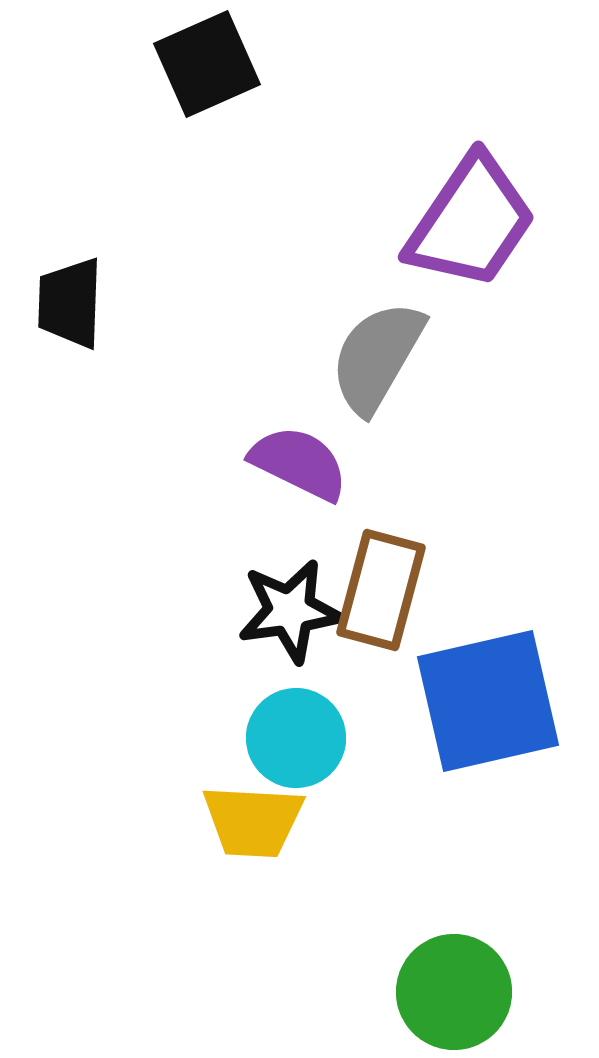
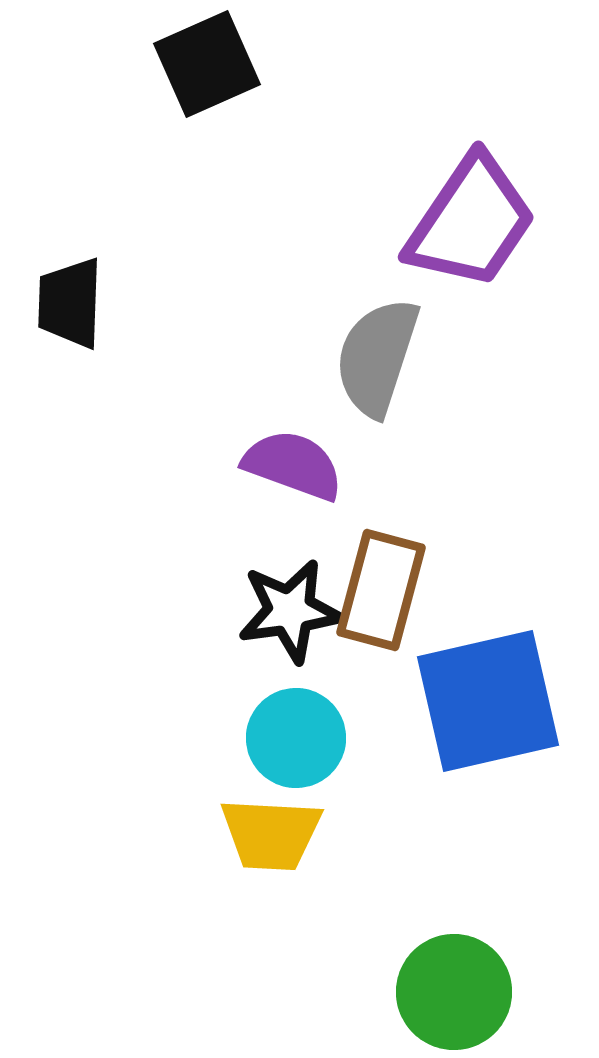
gray semicircle: rotated 12 degrees counterclockwise
purple semicircle: moved 6 px left, 2 px down; rotated 6 degrees counterclockwise
yellow trapezoid: moved 18 px right, 13 px down
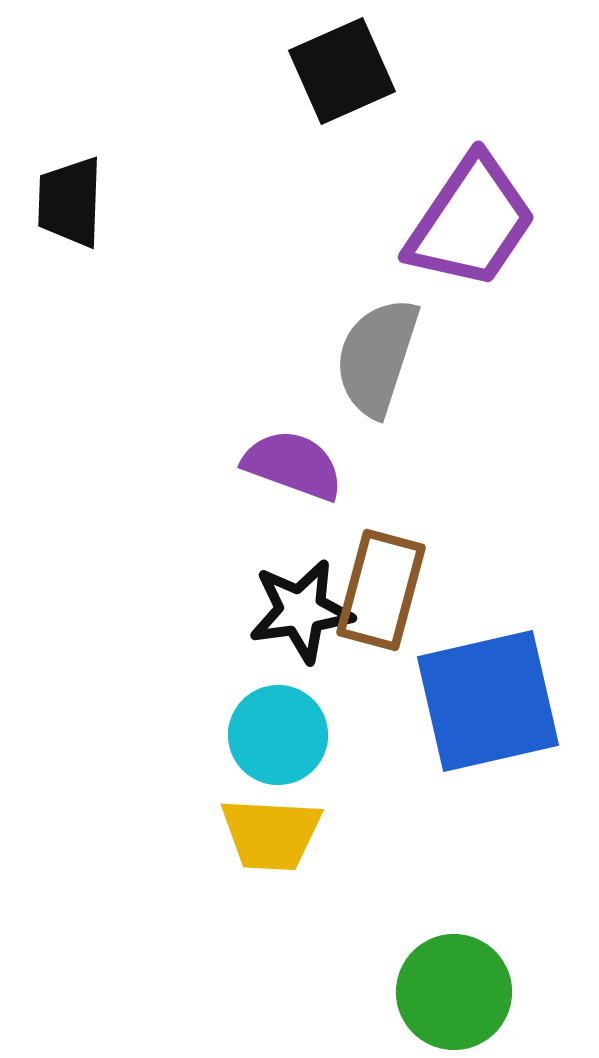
black square: moved 135 px right, 7 px down
black trapezoid: moved 101 px up
black star: moved 11 px right
cyan circle: moved 18 px left, 3 px up
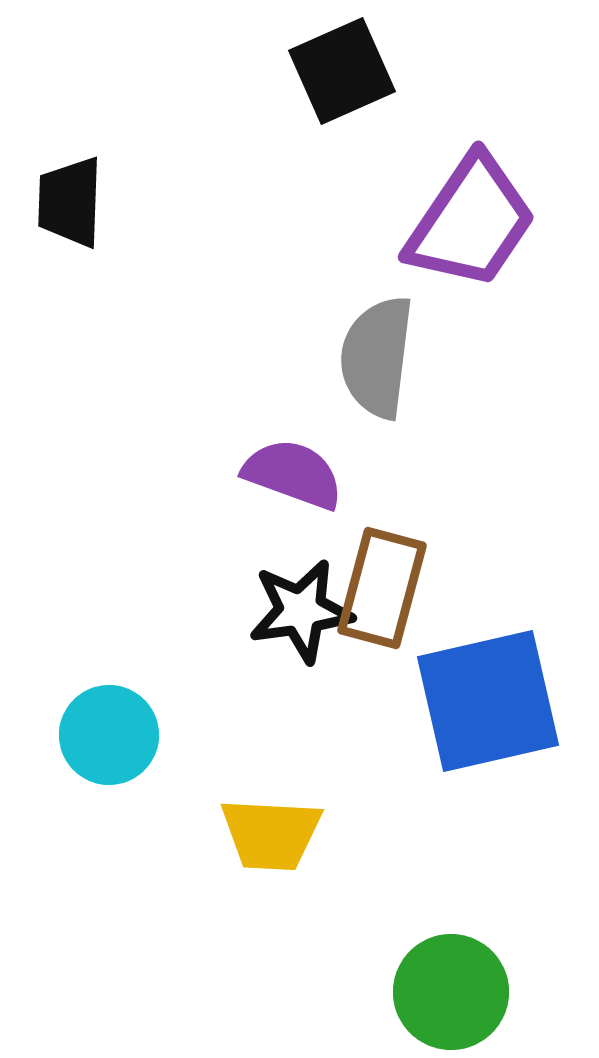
gray semicircle: rotated 11 degrees counterclockwise
purple semicircle: moved 9 px down
brown rectangle: moved 1 px right, 2 px up
cyan circle: moved 169 px left
green circle: moved 3 px left
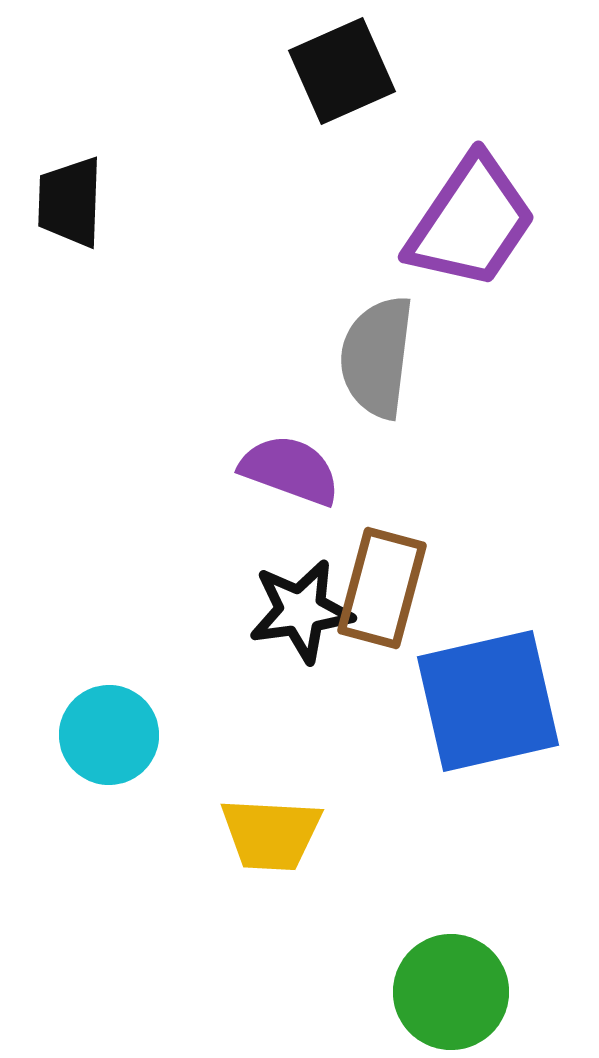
purple semicircle: moved 3 px left, 4 px up
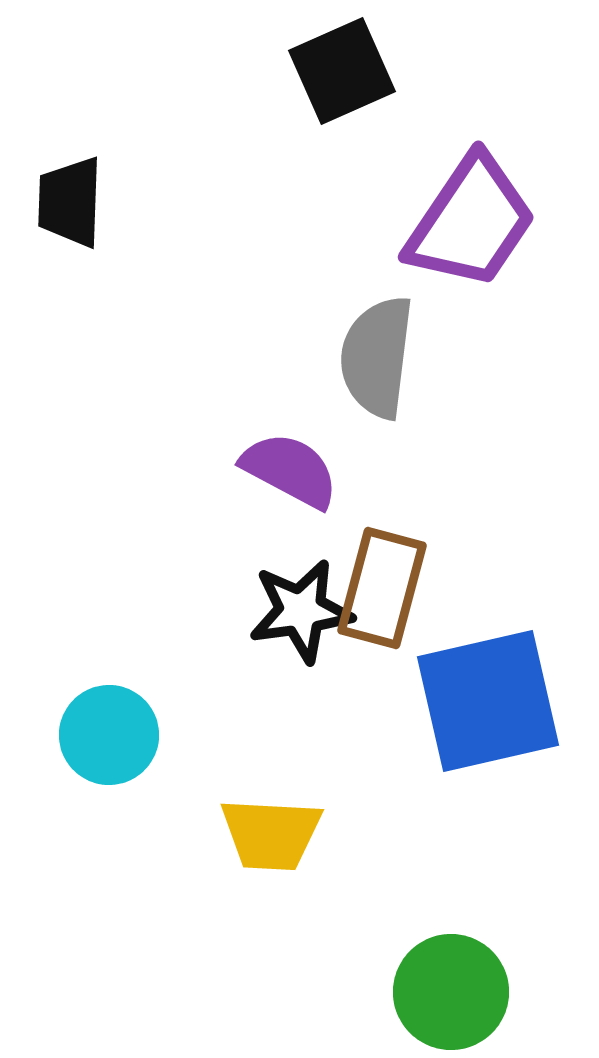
purple semicircle: rotated 8 degrees clockwise
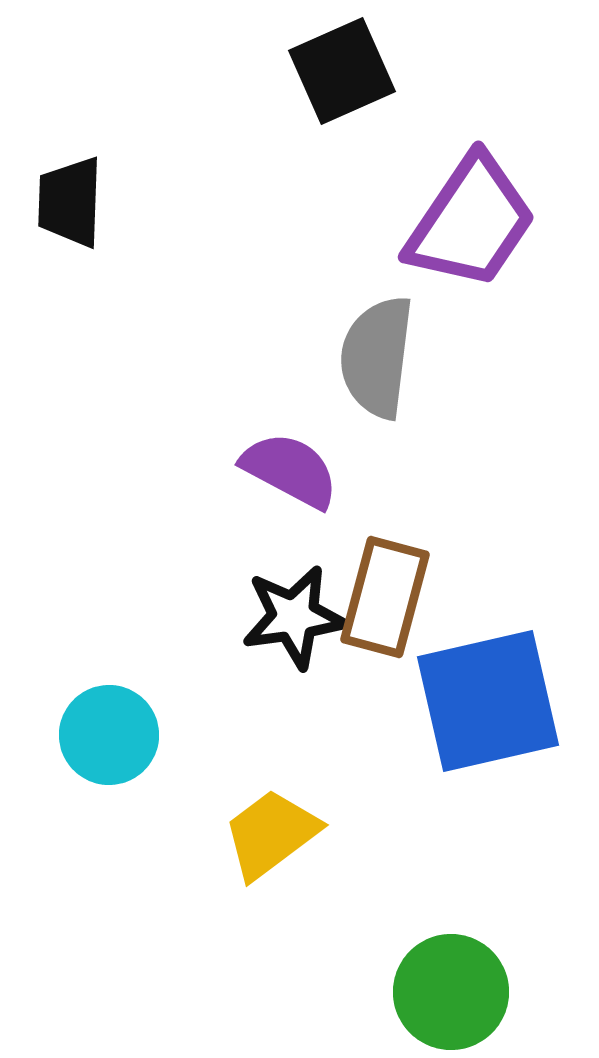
brown rectangle: moved 3 px right, 9 px down
black star: moved 7 px left, 6 px down
yellow trapezoid: rotated 140 degrees clockwise
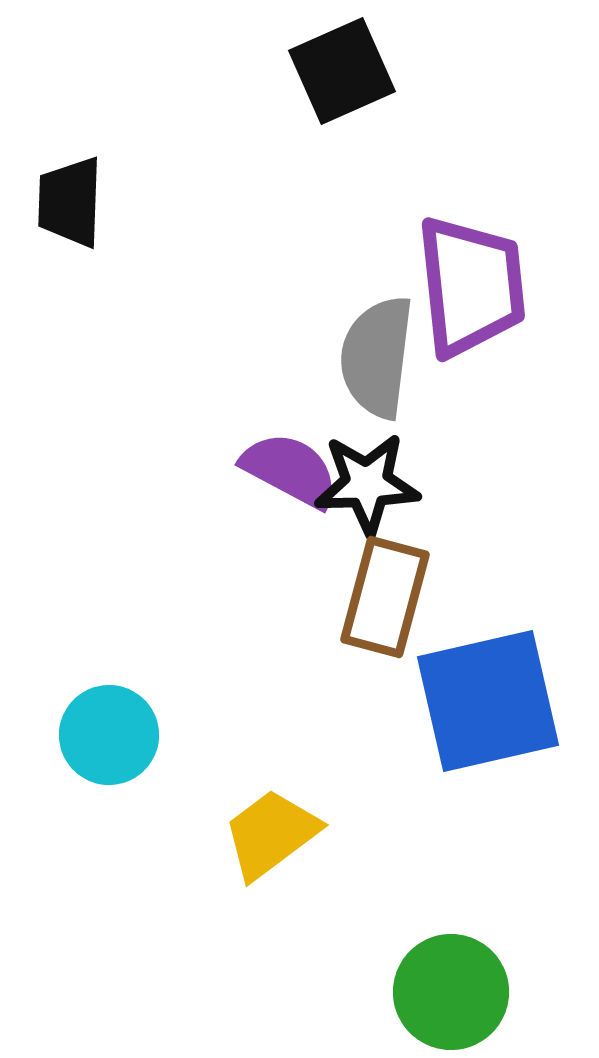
purple trapezoid: moved 64 px down; rotated 40 degrees counterclockwise
black star: moved 73 px right, 133 px up; rotated 6 degrees clockwise
